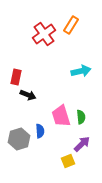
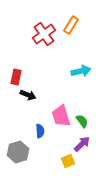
green semicircle: moved 1 px right, 4 px down; rotated 32 degrees counterclockwise
gray hexagon: moved 1 px left, 13 px down
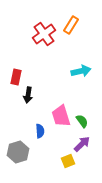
black arrow: rotated 77 degrees clockwise
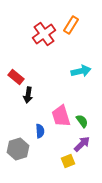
red rectangle: rotated 63 degrees counterclockwise
gray hexagon: moved 3 px up
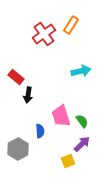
gray hexagon: rotated 10 degrees counterclockwise
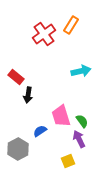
blue semicircle: rotated 120 degrees counterclockwise
purple arrow: moved 3 px left, 5 px up; rotated 72 degrees counterclockwise
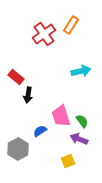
purple arrow: rotated 42 degrees counterclockwise
